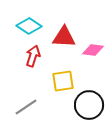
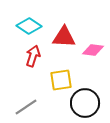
yellow square: moved 2 px left, 1 px up
black circle: moved 4 px left, 2 px up
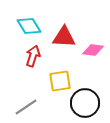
cyan diamond: rotated 25 degrees clockwise
yellow square: moved 1 px left, 1 px down
